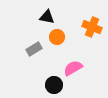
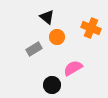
black triangle: rotated 28 degrees clockwise
orange cross: moved 1 px left, 1 px down
black circle: moved 2 px left
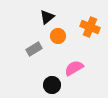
black triangle: rotated 42 degrees clockwise
orange cross: moved 1 px left, 1 px up
orange circle: moved 1 px right, 1 px up
pink semicircle: moved 1 px right
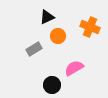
black triangle: rotated 14 degrees clockwise
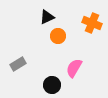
orange cross: moved 2 px right, 4 px up
gray rectangle: moved 16 px left, 15 px down
pink semicircle: rotated 30 degrees counterclockwise
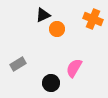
black triangle: moved 4 px left, 2 px up
orange cross: moved 1 px right, 4 px up
orange circle: moved 1 px left, 7 px up
black circle: moved 1 px left, 2 px up
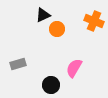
orange cross: moved 1 px right, 2 px down
gray rectangle: rotated 14 degrees clockwise
black circle: moved 2 px down
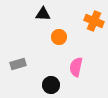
black triangle: moved 1 px up; rotated 28 degrees clockwise
orange circle: moved 2 px right, 8 px down
pink semicircle: moved 2 px right, 1 px up; rotated 18 degrees counterclockwise
